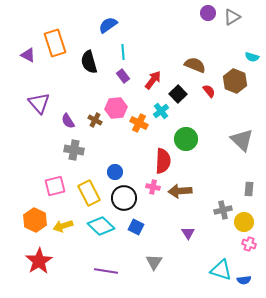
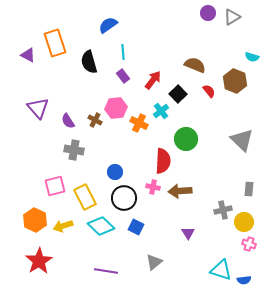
purple triangle at (39, 103): moved 1 px left, 5 px down
yellow rectangle at (89, 193): moved 4 px left, 4 px down
gray triangle at (154, 262): rotated 18 degrees clockwise
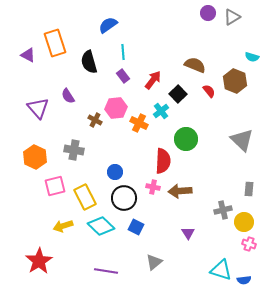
purple semicircle at (68, 121): moved 25 px up
orange hexagon at (35, 220): moved 63 px up
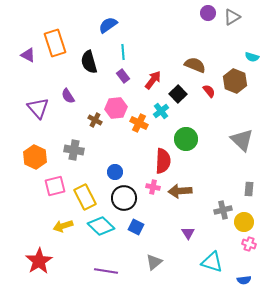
cyan triangle at (221, 270): moved 9 px left, 8 px up
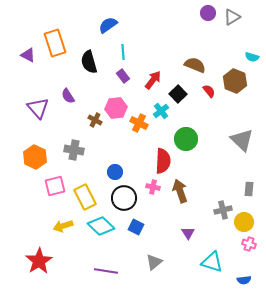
brown arrow at (180, 191): rotated 75 degrees clockwise
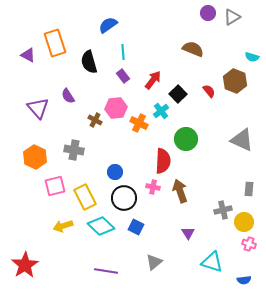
brown semicircle at (195, 65): moved 2 px left, 16 px up
gray triangle at (242, 140): rotated 20 degrees counterclockwise
red star at (39, 261): moved 14 px left, 4 px down
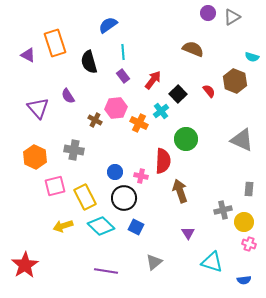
pink cross at (153, 187): moved 12 px left, 11 px up
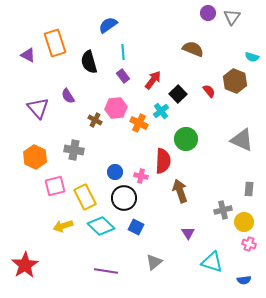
gray triangle at (232, 17): rotated 24 degrees counterclockwise
